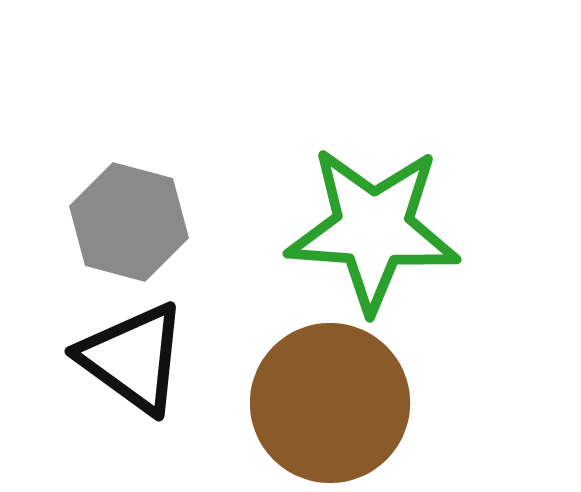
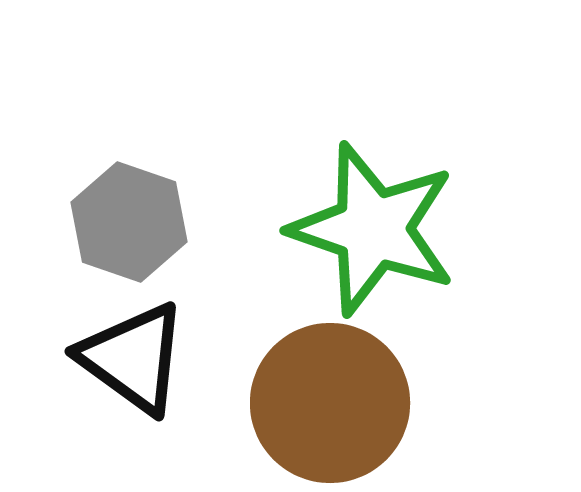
gray hexagon: rotated 4 degrees clockwise
green star: rotated 15 degrees clockwise
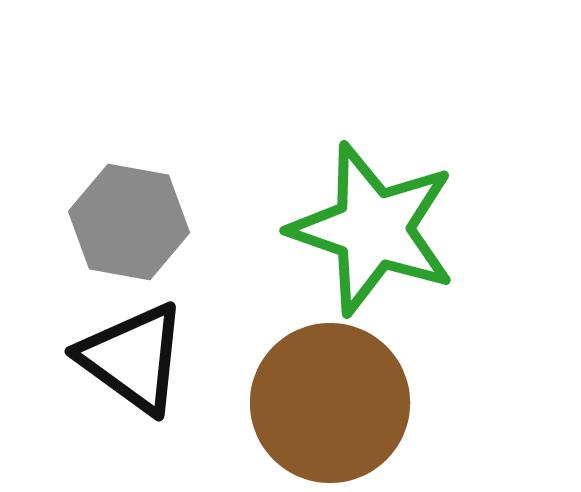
gray hexagon: rotated 9 degrees counterclockwise
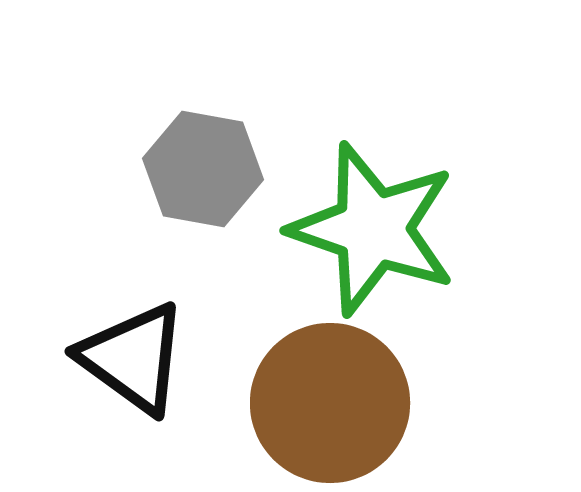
gray hexagon: moved 74 px right, 53 px up
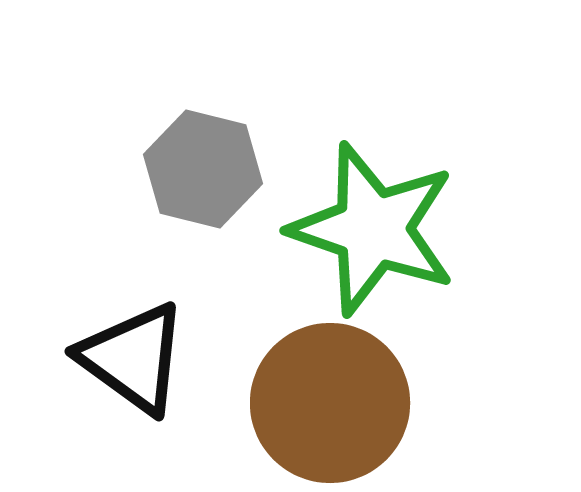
gray hexagon: rotated 4 degrees clockwise
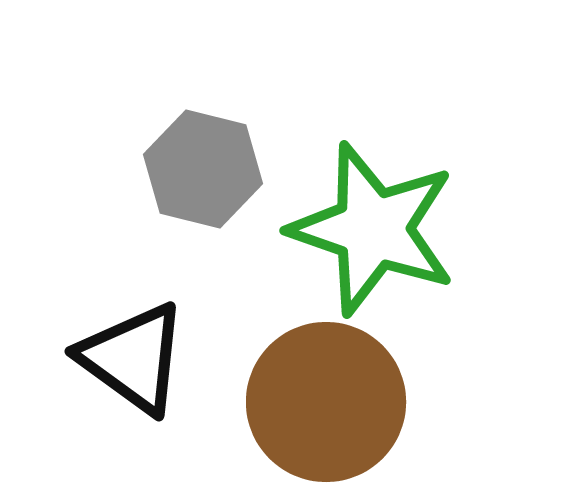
brown circle: moved 4 px left, 1 px up
